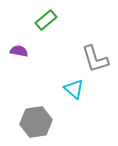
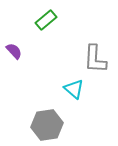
purple semicircle: moved 5 px left; rotated 36 degrees clockwise
gray L-shape: rotated 20 degrees clockwise
gray hexagon: moved 11 px right, 3 px down
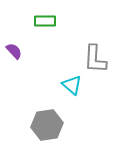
green rectangle: moved 1 px left, 1 px down; rotated 40 degrees clockwise
cyan triangle: moved 2 px left, 4 px up
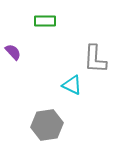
purple semicircle: moved 1 px left, 1 px down
cyan triangle: rotated 15 degrees counterclockwise
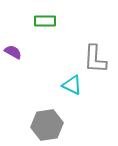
purple semicircle: rotated 18 degrees counterclockwise
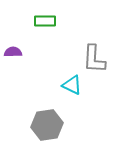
purple semicircle: rotated 30 degrees counterclockwise
gray L-shape: moved 1 px left
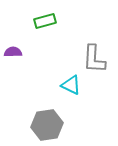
green rectangle: rotated 15 degrees counterclockwise
cyan triangle: moved 1 px left
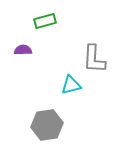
purple semicircle: moved 10 px right, 2 px up
cyan triangle: rotated 40 degrees counterclockwise
